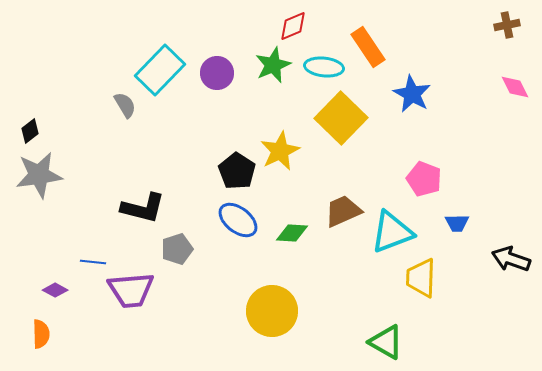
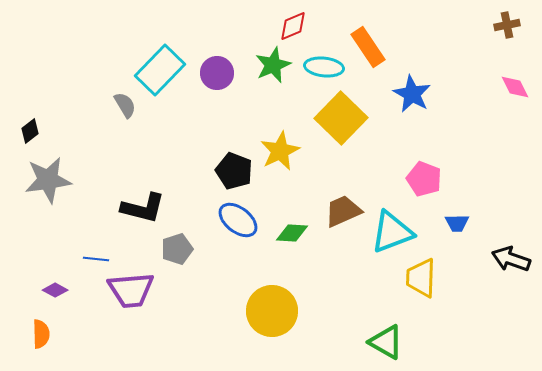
black pentagon: moved 3 px left; rotated 12 degrees counterclockwise
gray star: moved 9 px right, 5 px down
blue line: moved 3 px right, 3 px up
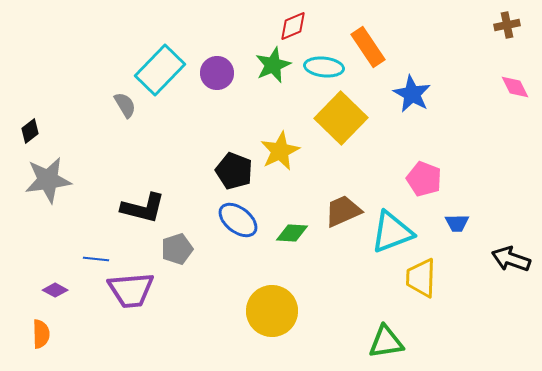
green triangle: rotated 39 degrees counterclockwise
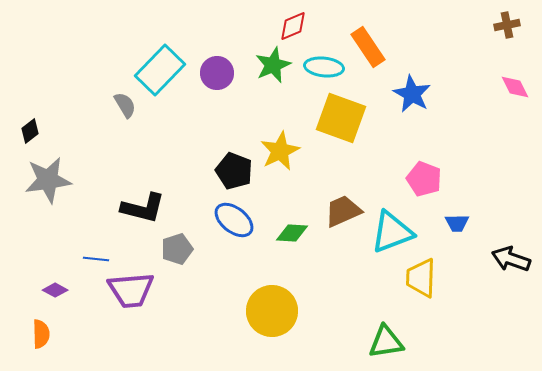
yellow square: rotated 24 degrees counterclockwise
blue ellipse: moved 4 px left
